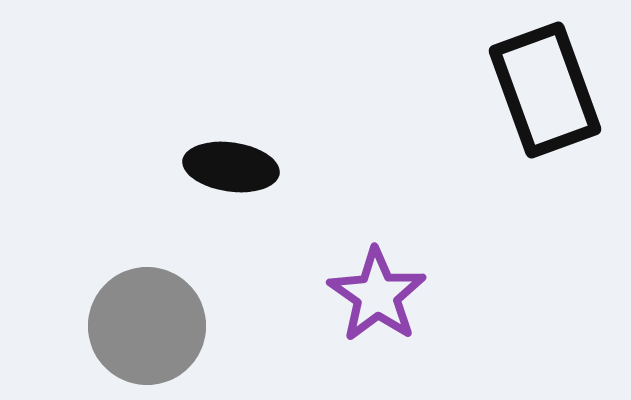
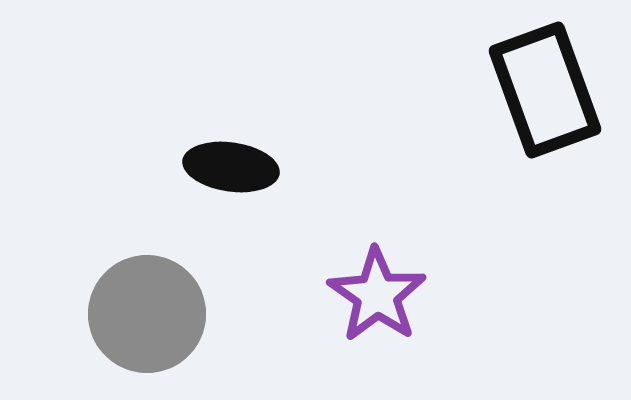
gray circle: moved 12 px up
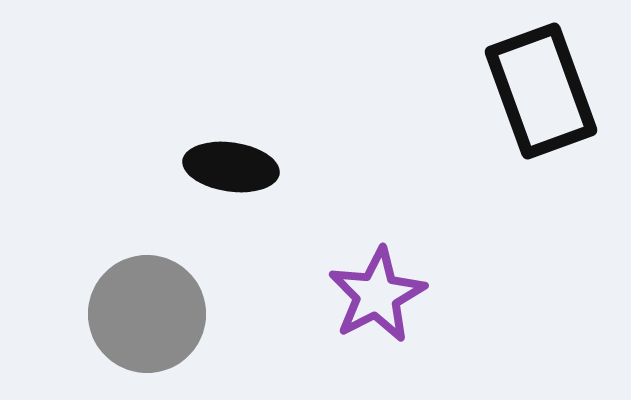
black rectangle: moved 4 px left, 1 px down
purple star: rotated 10 degrees clockwise
